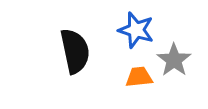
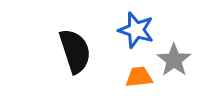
black semicircle: rotated 6 degrees counterclockwise
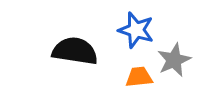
black semicircle: rotated 63 degrees counterclockwise
gray star: rotated 12 degrees clockwise
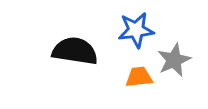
blue star: rotated 24 degrees counterclockwise
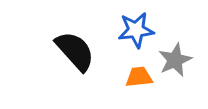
black semicircle: rotated 39 degrees clockwise
gray star: moved 1 px right
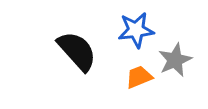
black semicircle: moved 2 px right
orange trapezoid: rotated 16 degrees counterclockwise
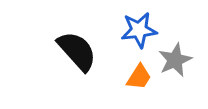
blue star: moved 3 px right
orange trapezoid: rotated 144 degrees clockwise
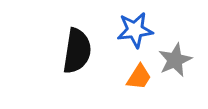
blue star: moved 4 px left
black semicircle: rotated 51 degrees clockwise
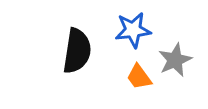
blue star: moved 2 px left
orange trapezoid: rotated 112 degrees clockwise
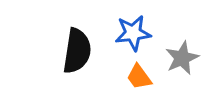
blue star: moved 3 px down
gray star: moved 7 px right, 2 px up
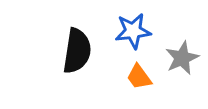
blue star: moved 2 px up
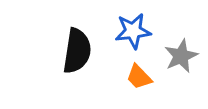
gray star: moved 1 px left, 2 px up
orange trapezoid: rotated 8 degrees counterclockwise
